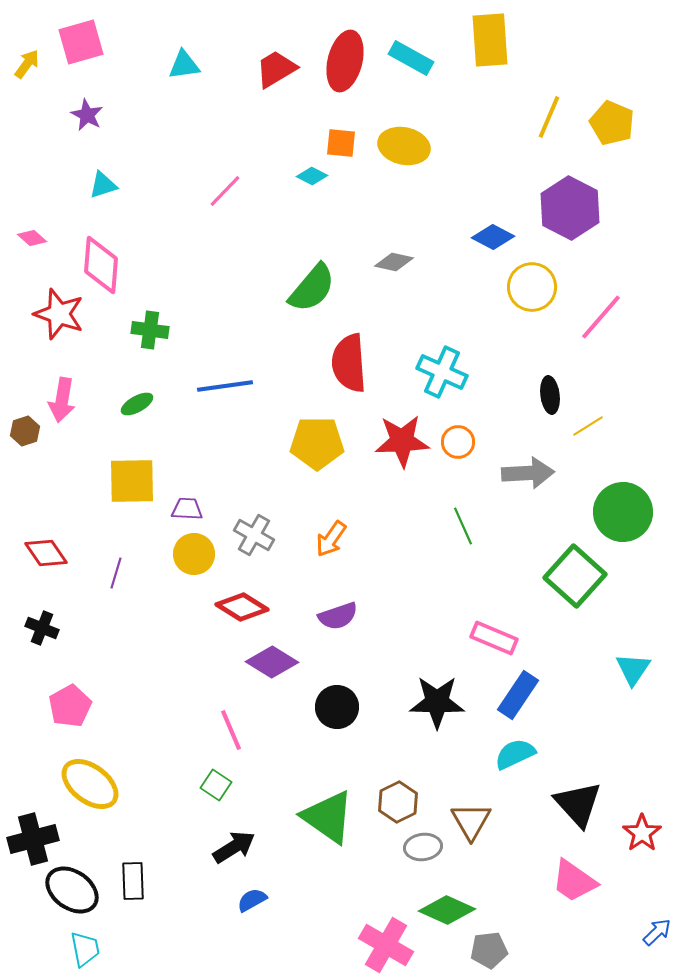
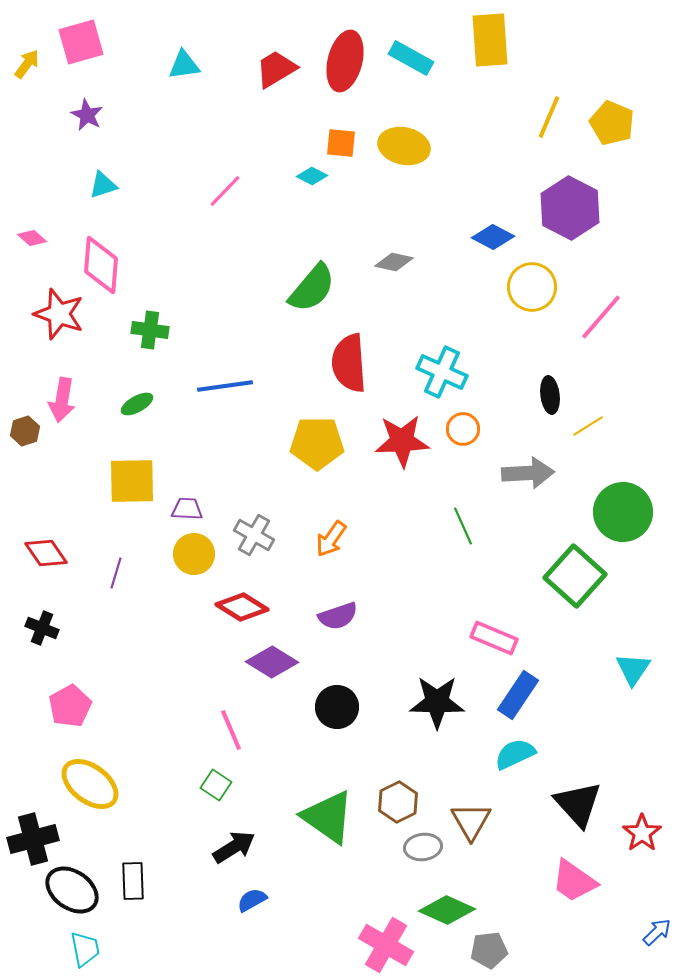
orange circle at (458, 442): moved 5 px right, 13 px up
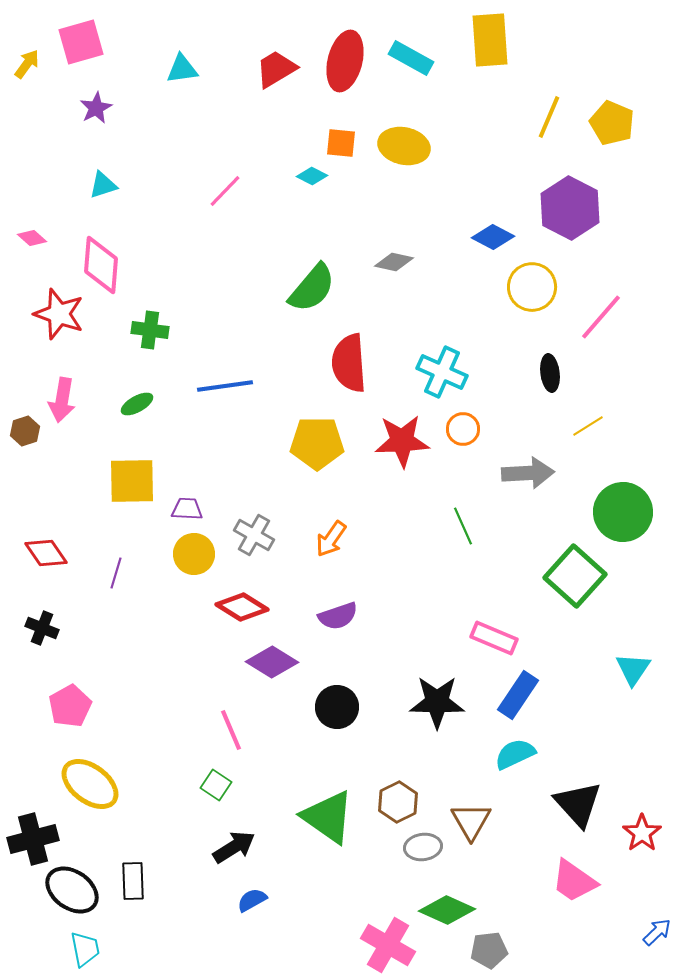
cyan triangle at (184, 65): moved 2 px left, 4 px down
purple star at (87, 115): moved 9 px right, 7 px up; rotated 16 degrees clockwise
black ellipse at (550, 395): moved 22 px up
pink cross at (386, 945): moved 2 px right
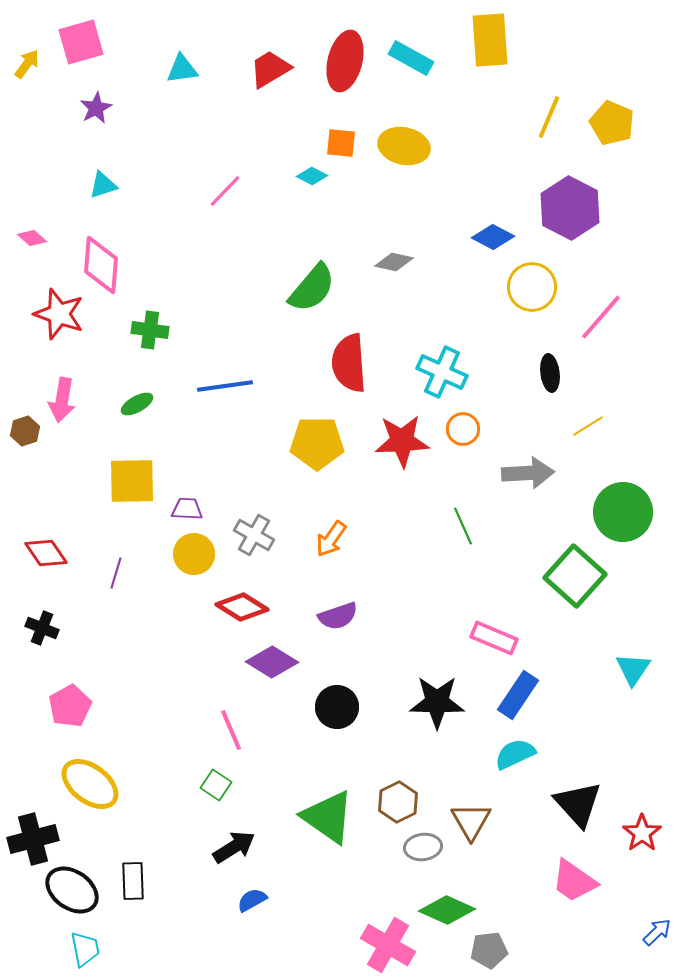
red trapezoid at (276, 69): moved 6 px left
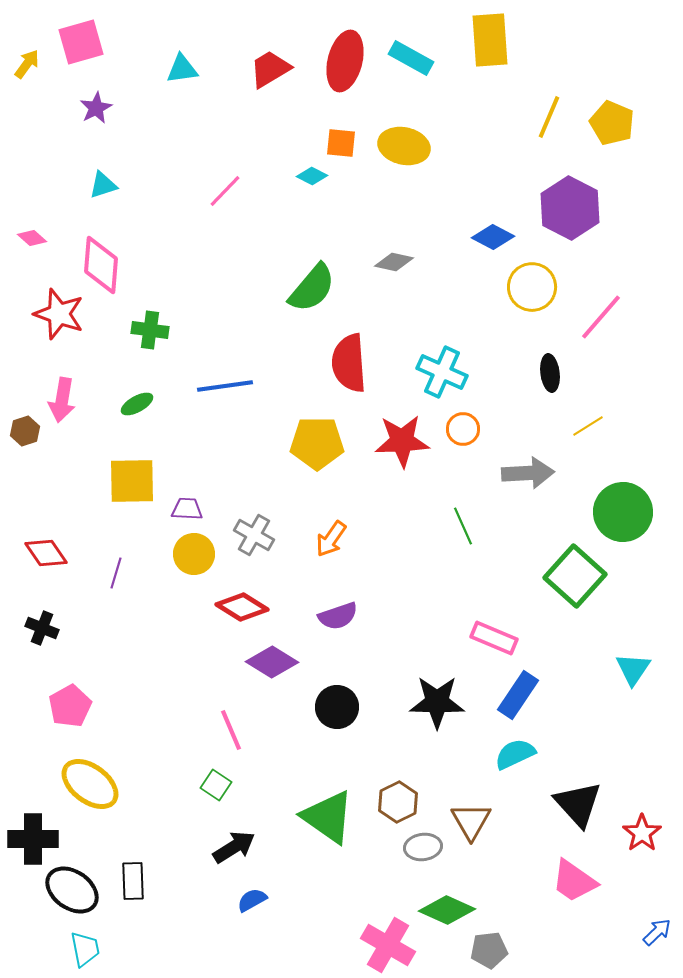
black cross at (33, 839): rotated 15 degrees clockwise
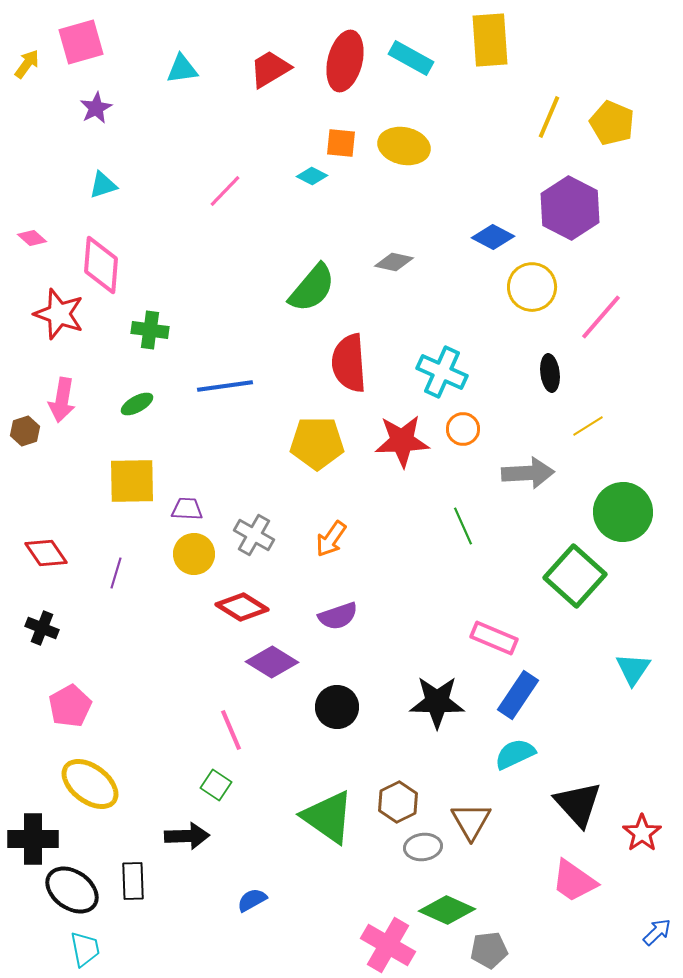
black arrow at (234, 847): moved 47 px left, 11 px up; rotated 30 degrees clockwise
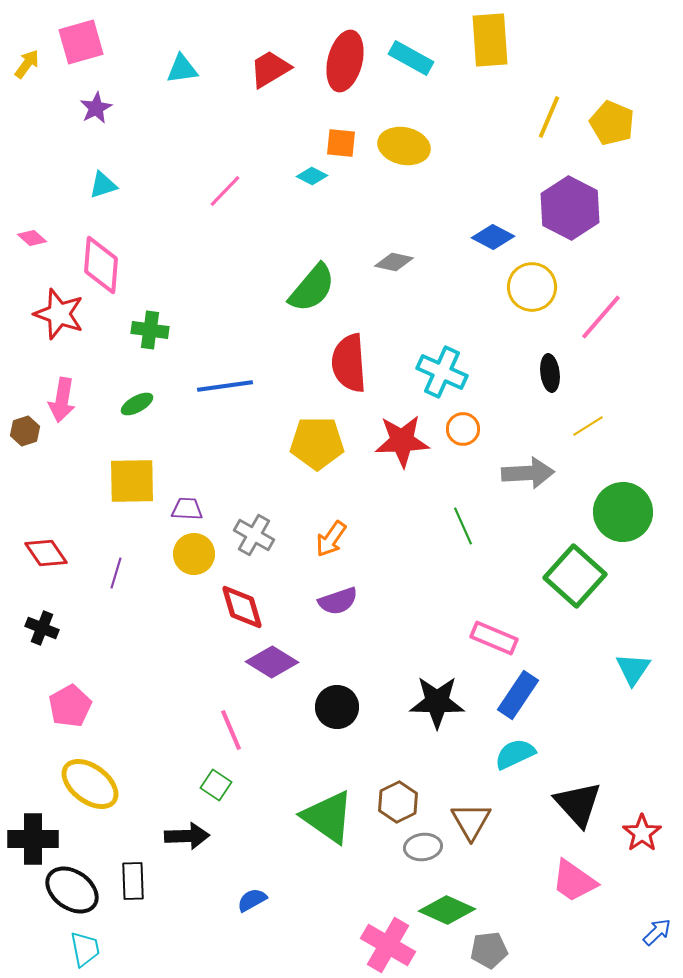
red diamond at (242, 607): rotated 42 degrees clockwise
purple semicircle at (338, 616): moved 15 px up
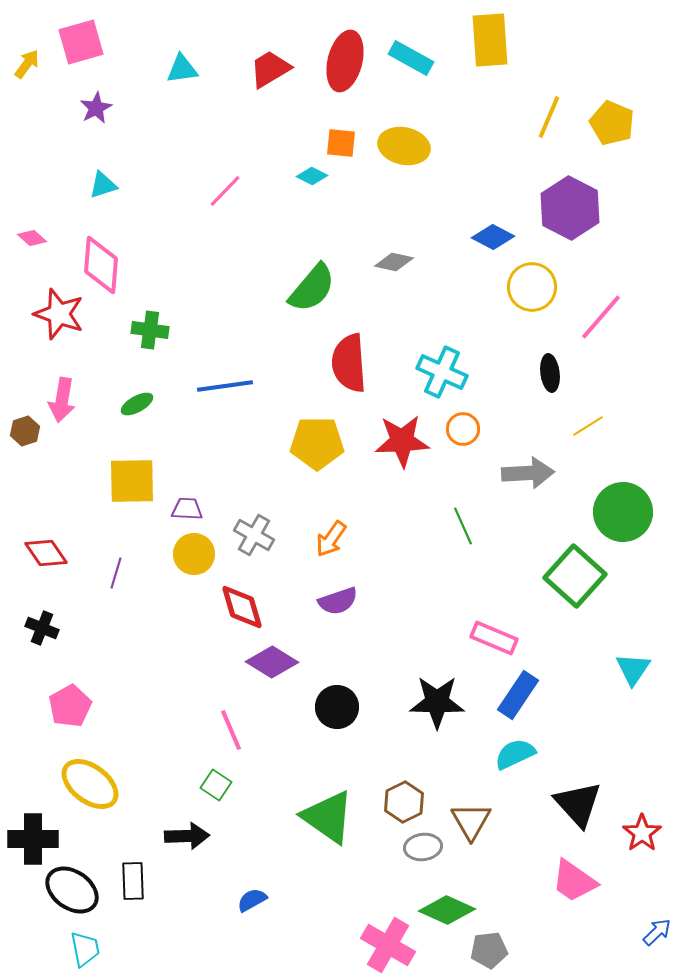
brown hexagon at (398, 802): moved 6 px right
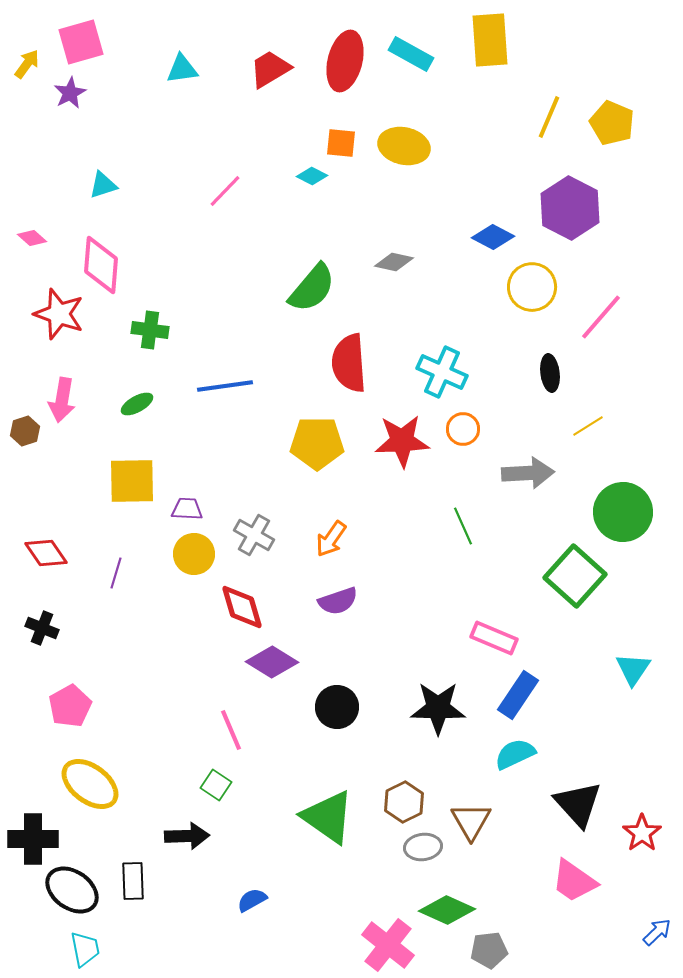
cyan rectangle at (411, 58): moved 4 px up
purple star at (96, 108): moved 26 px left, 15 px up
black star at (437, 702): moved 1 px right, 6 px down
pink cross at (388, 945): rotated 8 degrees clockwise
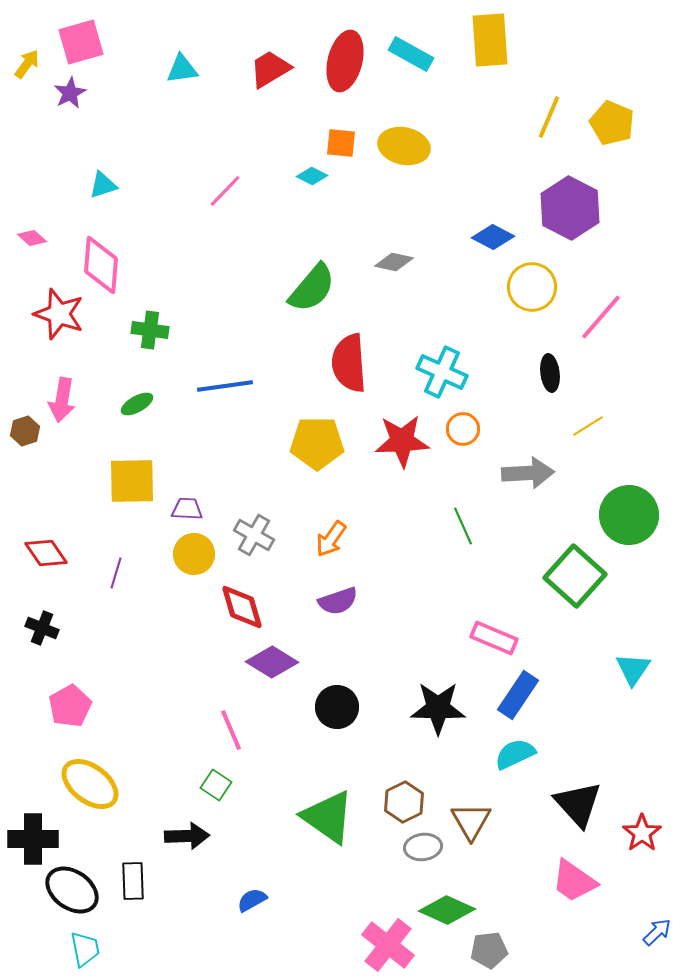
green circle at (623, 512): moved 6 px right, 3 px down
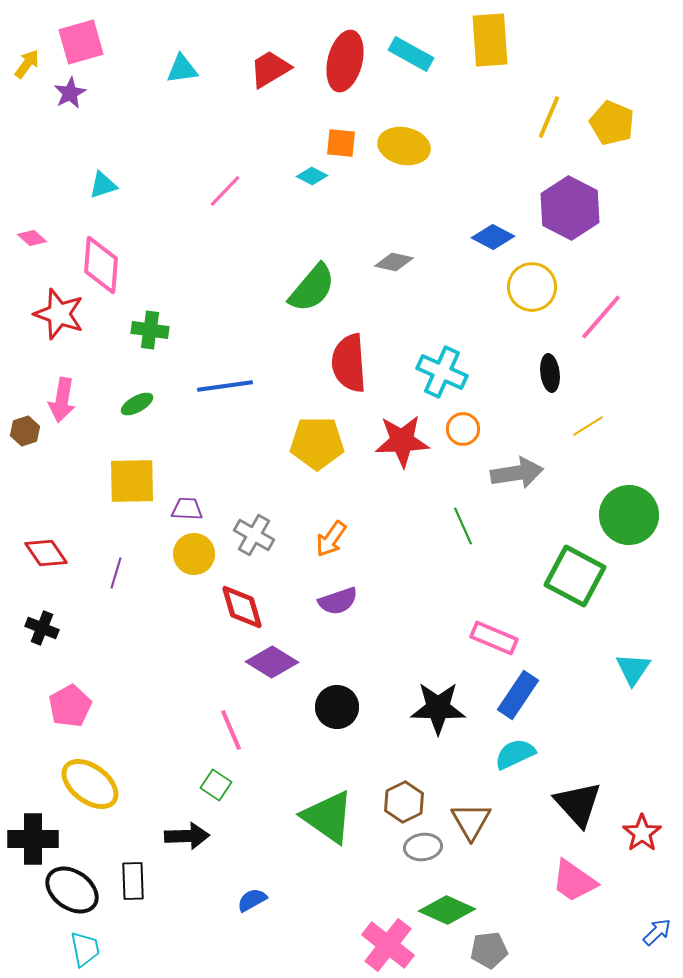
gray arrow at (528, 473): moved 11 px left; rotated 6 degrees counterclockwise
green square at (575, 576): rotated 14 degrees counterclockwise
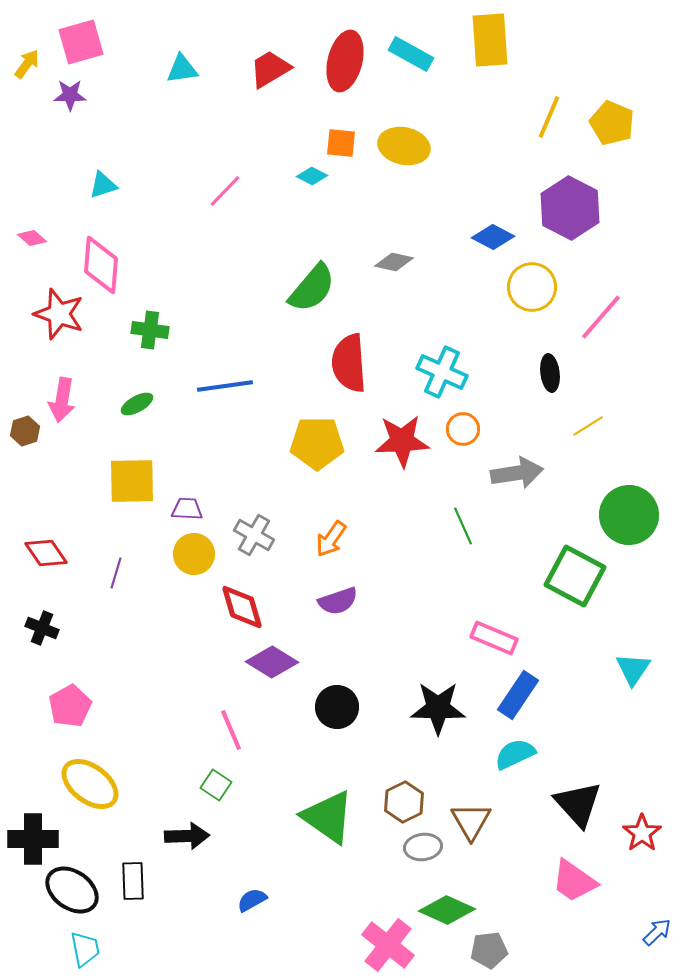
purple star at (70, 93): moved 2 px down; rotated 28 degrees clockwise
